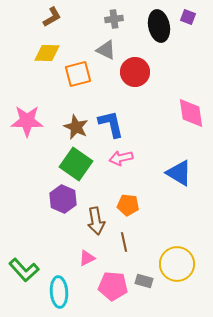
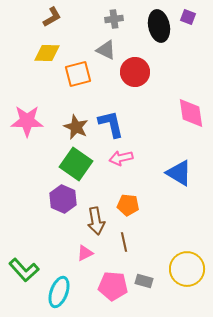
pink triangle: moved 2 px left, 5 px up
yellow circle: moved 10 px right, 5 px down
cyan ellipse: rotated 24 degrees clockwise
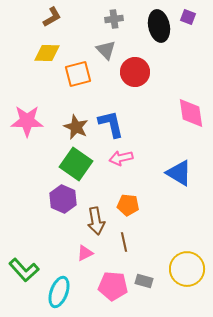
gray triangle: rotated 20 degrees clockwise
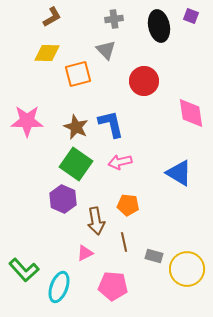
purple square: moved 3 px right, 1 px up
red circle: moved 9 px right, 9 px down
pink arrow: moved 1 px left, 4 px down
gray rectangle: moved 10 px right, 25 px up
cyan ellipse: moved 5 px up
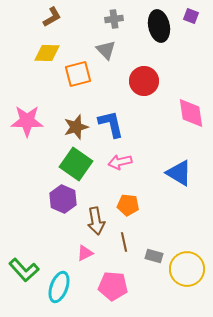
brown star: rotated 30 degrees clockwise
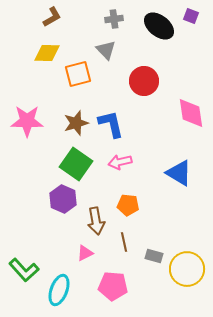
black ellipse: rotated 40 degrees counterclockwise
brown star: moved 4 px up
cyan ellipse: moved 3 px down
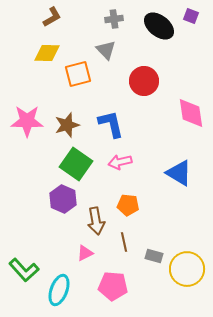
brown star: moved 9 px left, 2 px down
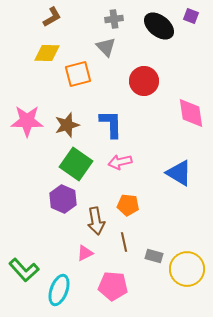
gray triangle: moved 3 px up
blue L-shape: rotated 12 degrees clockwise
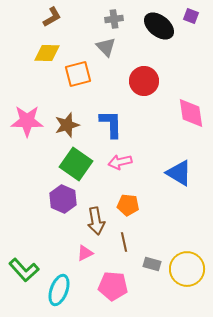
gray rectangle: moved 2 px left, 8 px down
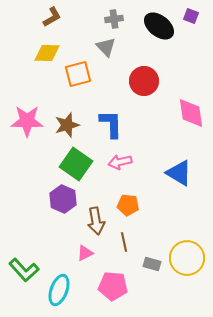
yellow circle: moved 11 px up
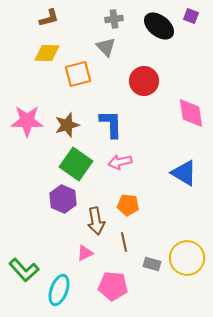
brown L-shape: moved 3 px left, 1 px down; rotated 15 degrees clockwise
blue triangle: moved 5 px right
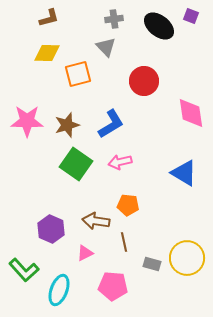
blue L-shape: rotated 60 degrees clockwise
purple hexagon: moved 12 px left, 30 px down
brown arrow: rotated 108 degrees clockwise
